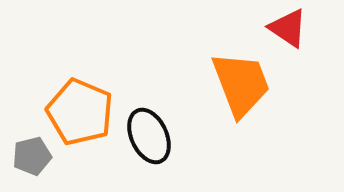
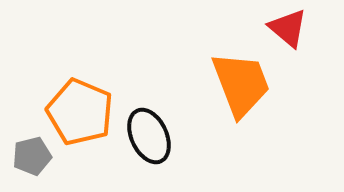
red triangle: rotated 6 degrees clockwise
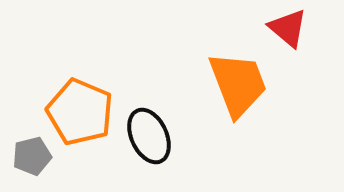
orange trapezoid: moved 3 px left
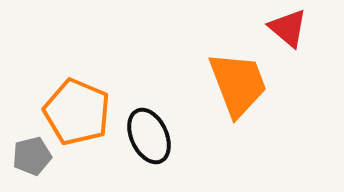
orange pentagon: moved 3 px left
